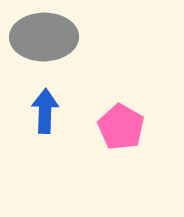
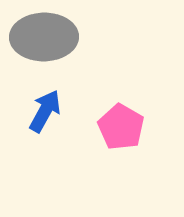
blue arrow: rotated 27 degrees clockwise
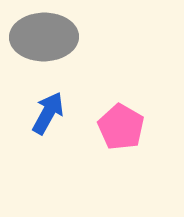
blue arrow: moved 3 px right, 2 px down
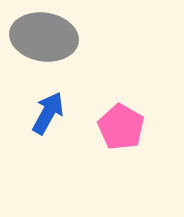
gray ellipse: rotated 10 degrees clockwise
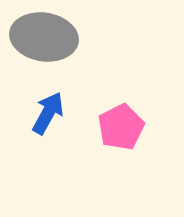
pink pentagon: rotated 15 degrees clockwise
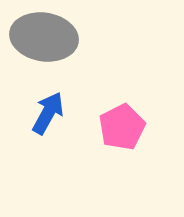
pink pentagon: moved 1 px right
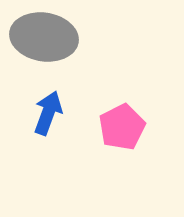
blue arrow: rotated 9 degrees counterclockwise
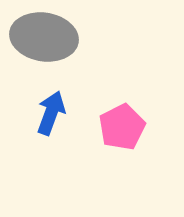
blue arrow: moved 3 px right
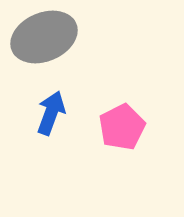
gray ellipse: rotated 32 degrees counterclockwise
